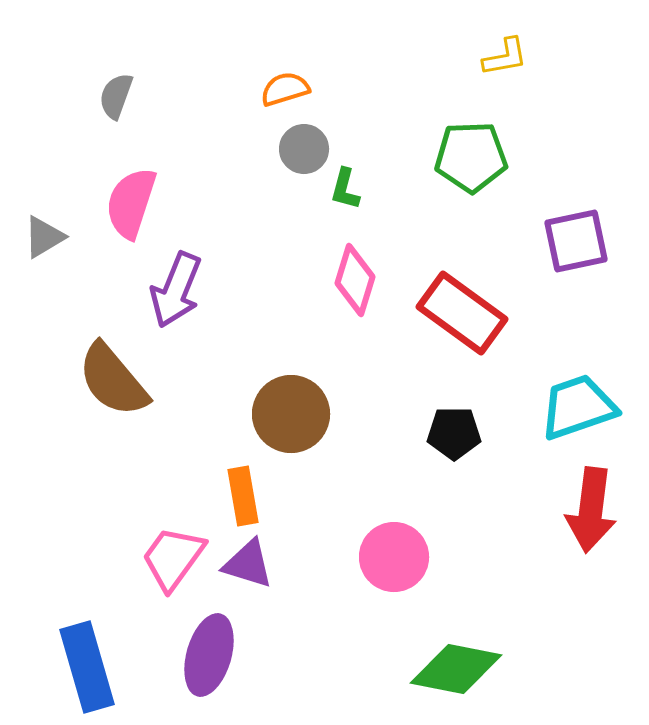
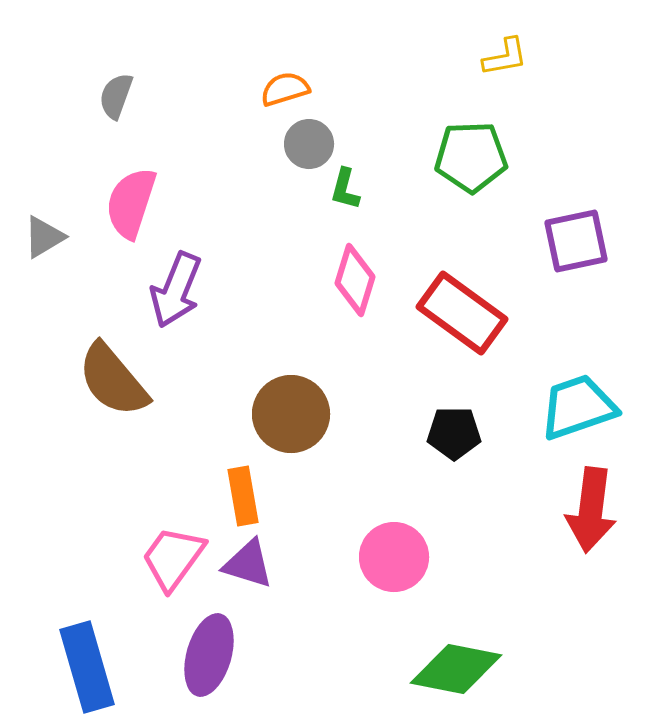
gray circle: moved 5 px right, 5 px up
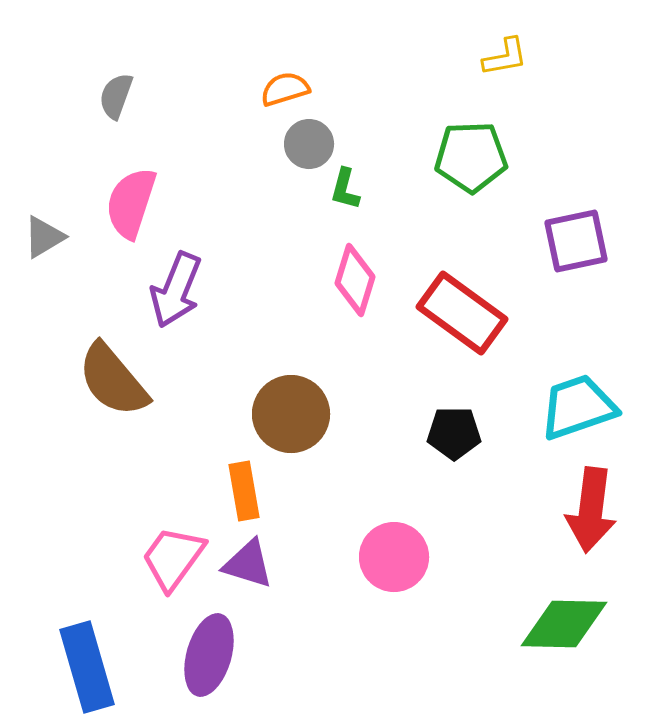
orange rectangle: moved 1 px right, 5 px up
green diamond: moved 108 px right, 45 px up; rotated 10 degrees counterclockwise
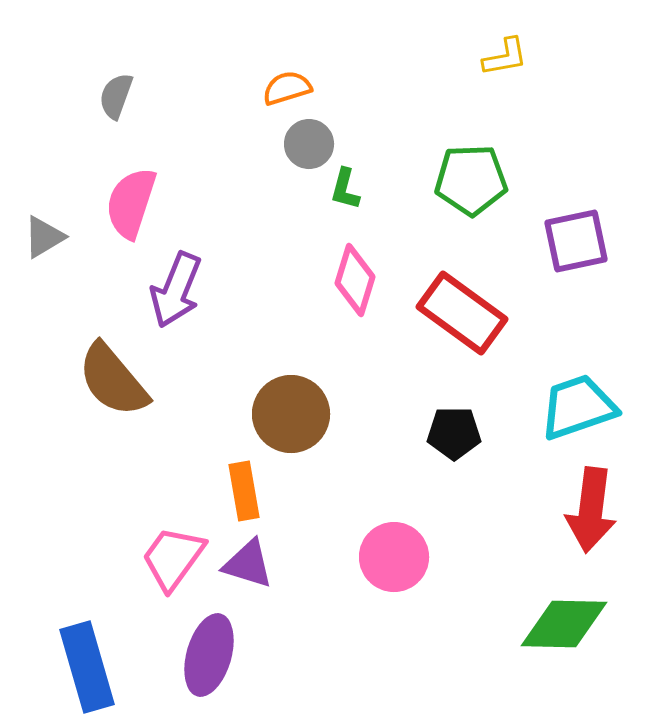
orange semicircle: moved 2 px right, 1 px up
green pentagon: moved 23 px down
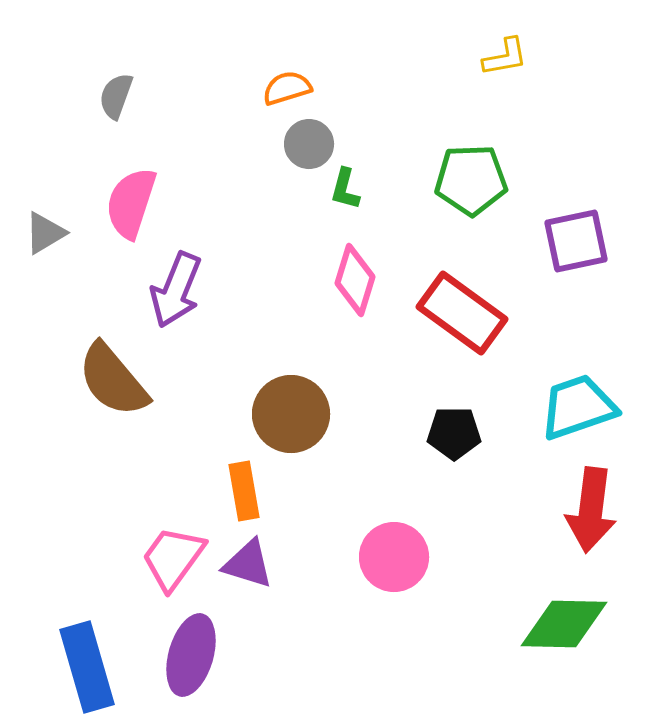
gray triangle: moved 1 px right, 4 px up
purple ellipse: moved 18 px left
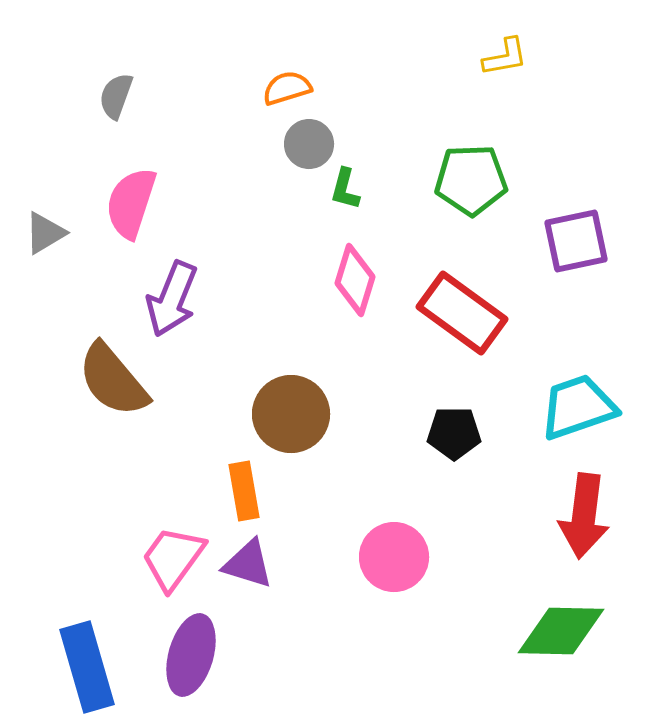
purple arrow: moved 4 px left, 9 px down
red arrow: moved 7 px left, 6 px down
green diamond: moved 3 px left, 7 px down
